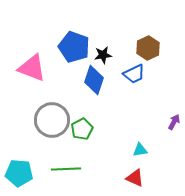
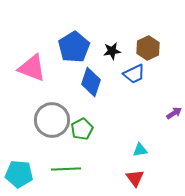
blue pentagon: rotated 20 degrees clockwise
black star: moved 9 px right, 4 px up
blue diamond: moved 3 px left, 2 px down
purple arrow: moved 9 px up; rotated 28 degrees clockwise
cyan pentagon: moved 1 px down
red triangle: rotated 30 degrees clockwise
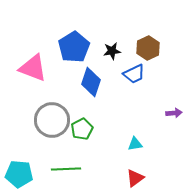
pink triangle: moved 1 px right
purple arrow: rotated 28 degrees clockwise
cyan triangle: moved 5 px left, 6 px up
red triangle: rotated 30 degrees clockwise
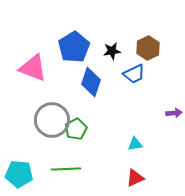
green pentagon: moved 6 px left
red triangle: rotated 12 degrees clockwise
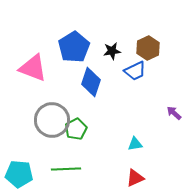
blue trapezoid: moved 1 px right, 3 px up
purple arrow: rotated 133 degrees counterclockwise
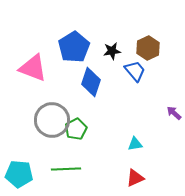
blue trapezoid: rotated 105 degrees counterclockwise
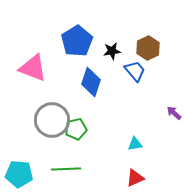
blue pentagon: moved 3 px right, 6 px up
green pentagon: rotated 15 degrees clockwise
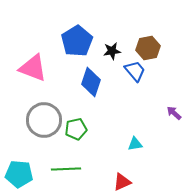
brown hexagon: rotated 15 degrees clockwise
gray circle: moved 8 px left
red triangle: moved 13 px left, 4 px down
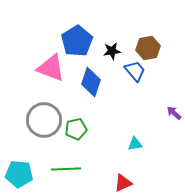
pink triangle: moved 18 px right
red triangle: moved 1 px right, 1 px down
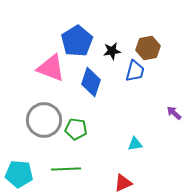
blue trapezoid: rotated 55 degrees clockwise
green pentagon: rotated 20 degrees clockwise
